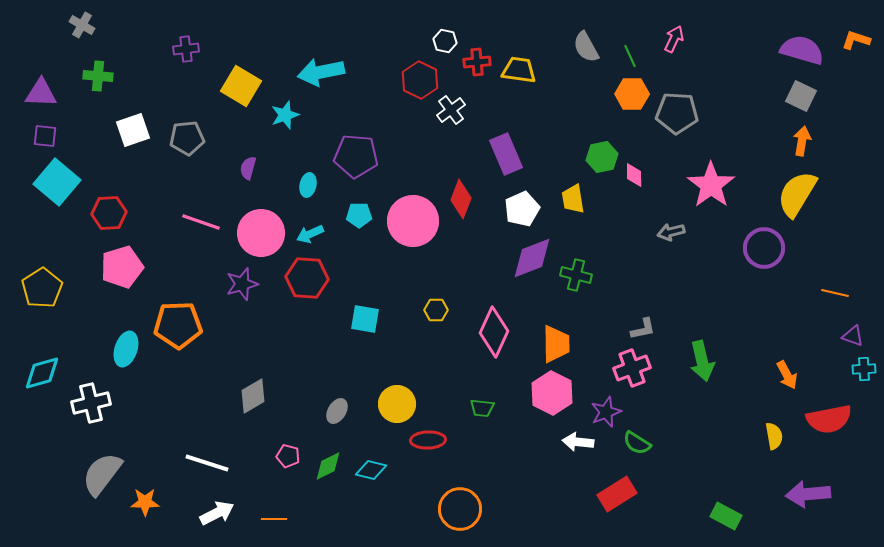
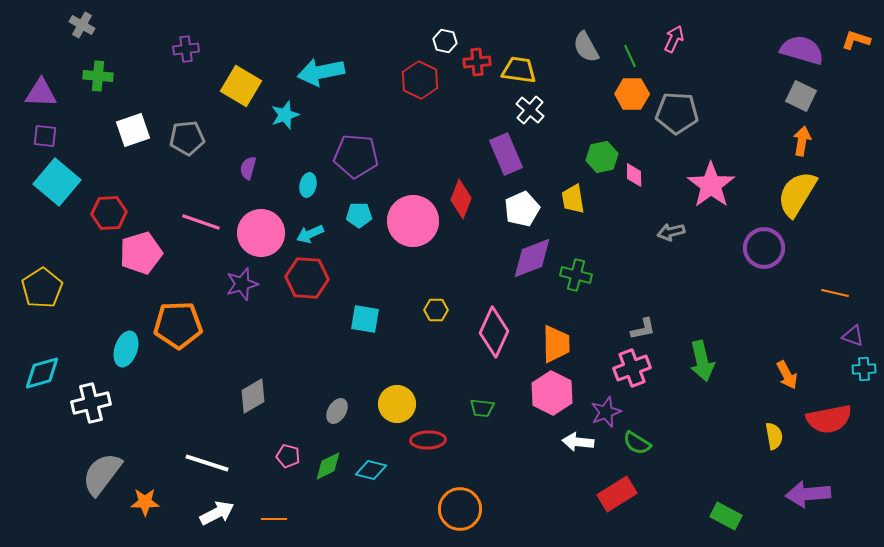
white cross at (451, 110): moved 79 px right; rotated 12 degrees counterclockwise
pink pentagon at (122, 267): moved 19 px right, 14 px up
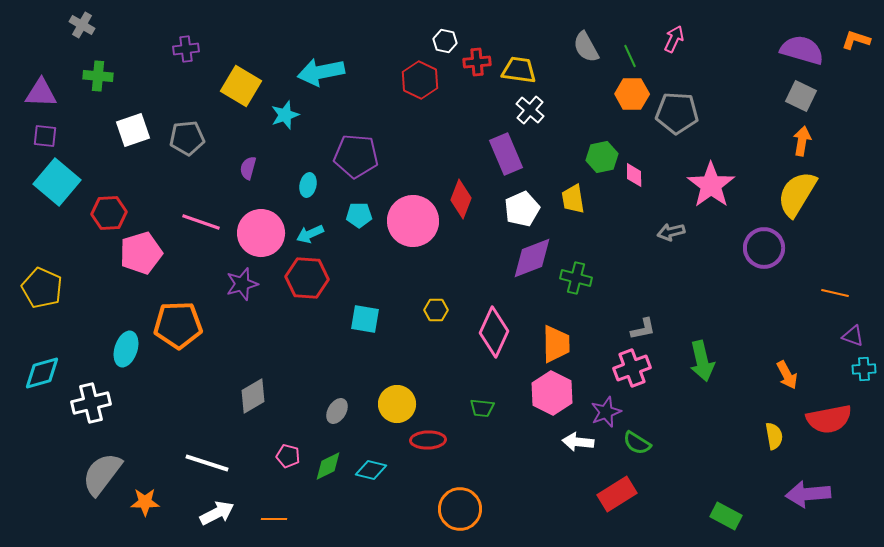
green cross at (576, 275): moved 3 px down
yellow pentagon at (42, 288): rotated 15 degrees counterclockwise
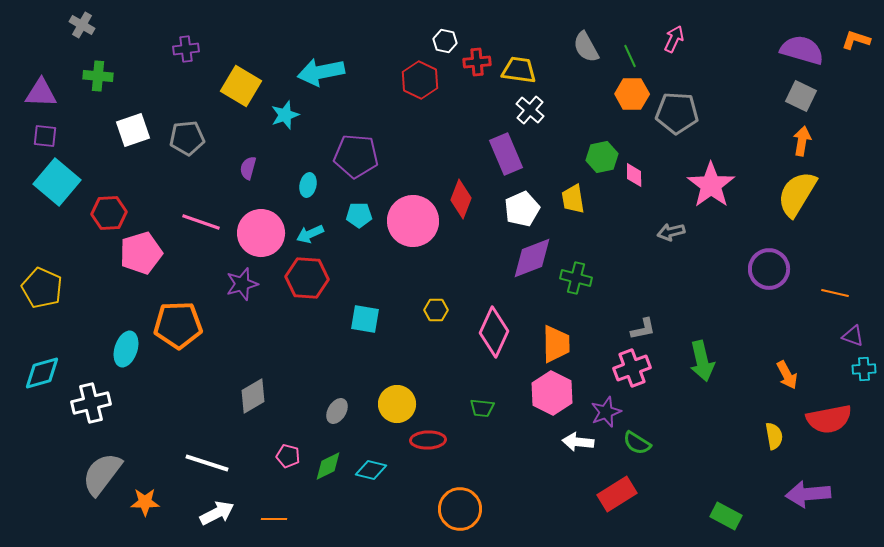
purple circle at (764, 248): moved 5 px right, 21 px down
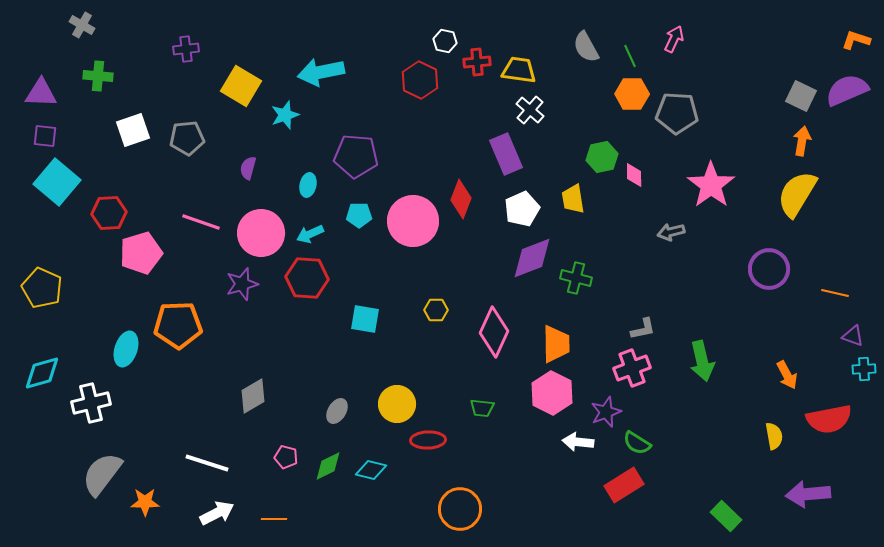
purple semicircle at (802, 50): moved 45 px right, 40 px down; rotated 39 degrees counterclockwise
pink pentagon at (288, 456): moved 2 px left, 1 px down
red rectangle at (617, 494): moved 7 px right, 9 px up
green rectangle at (726, 516): rotated 16 degrees clockwise
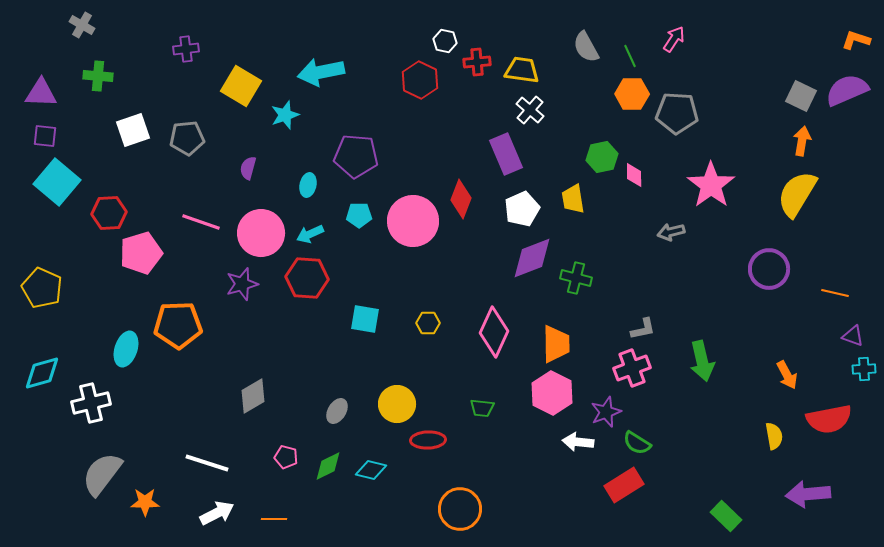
pink arrow at (674, 39): rotated 8 degrees clockwise
yellow trapezoid at (519, 70): moved 3 px right
yellow hexagon at (436, 310): moved 8 px left, 13 px down
